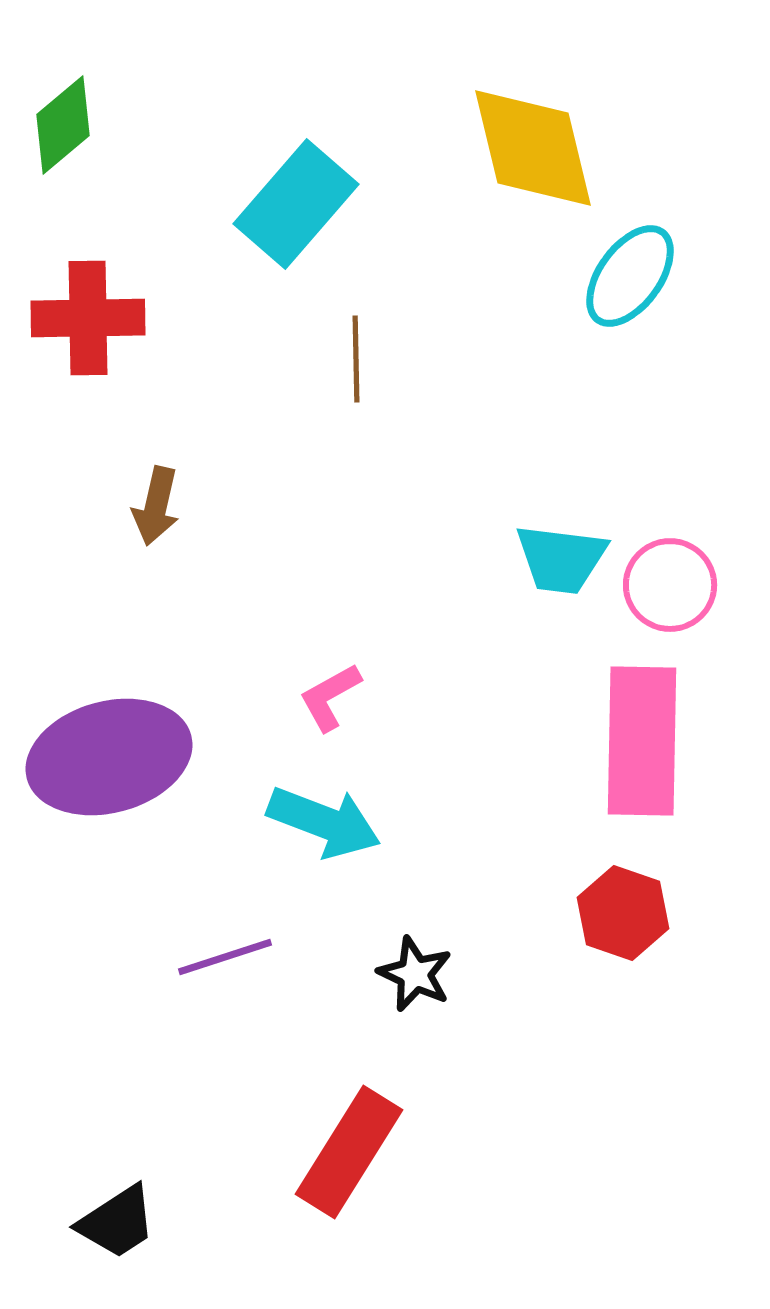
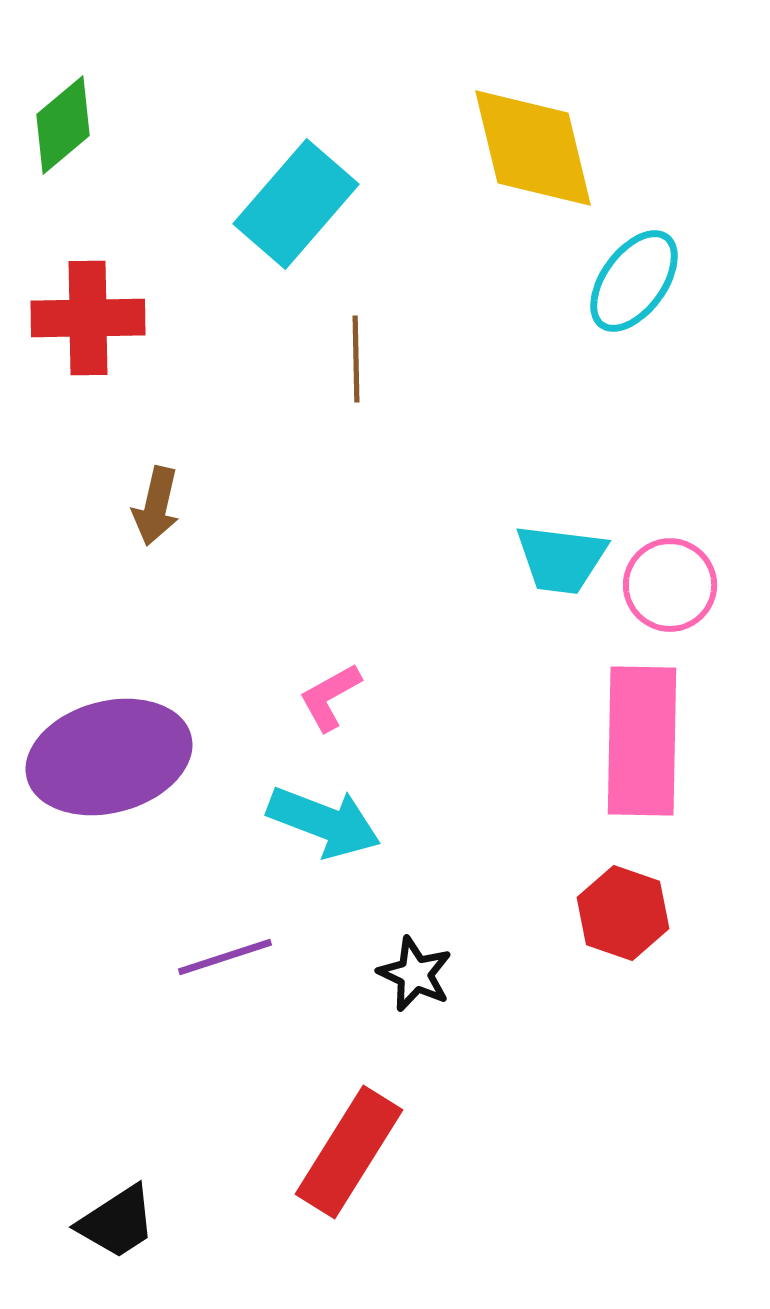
cyan ellipse: moved 4 px right, 5 px down
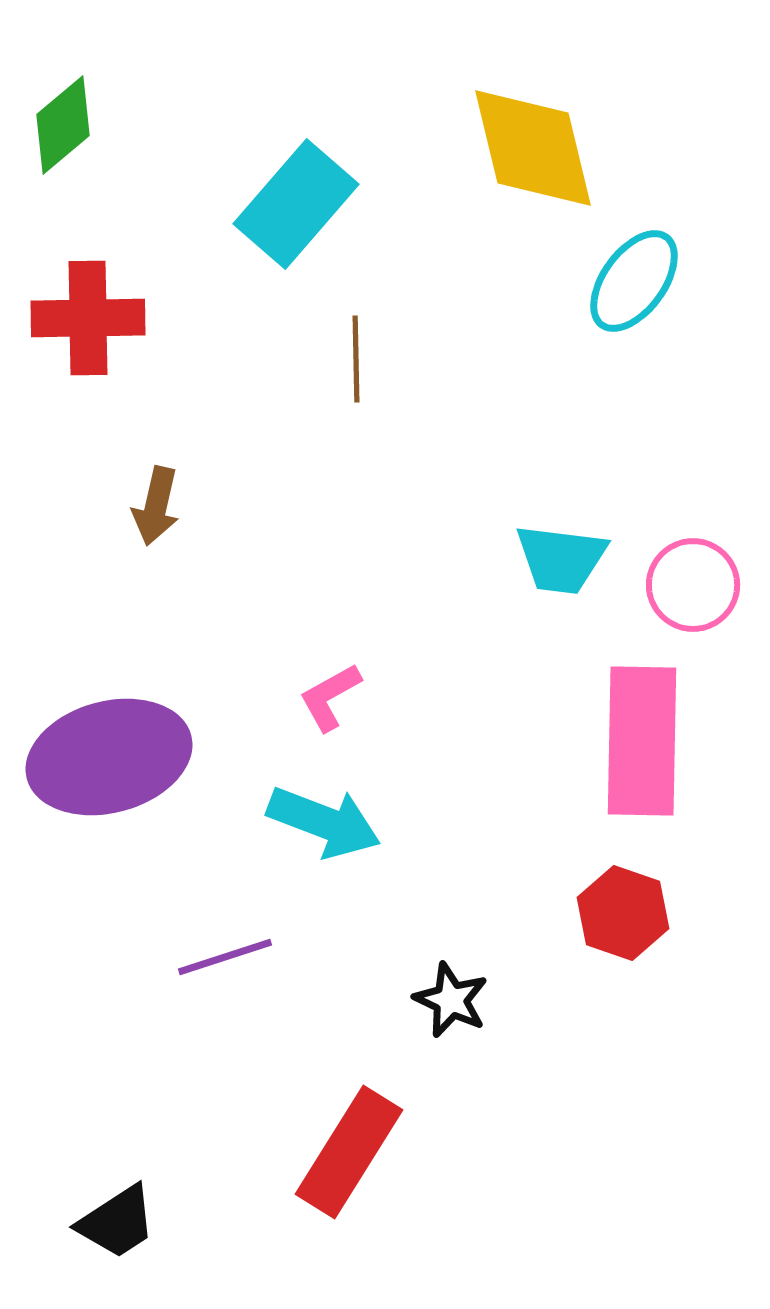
pink circle: moved 23 px right
black star: moved 36 px right, 26 px down
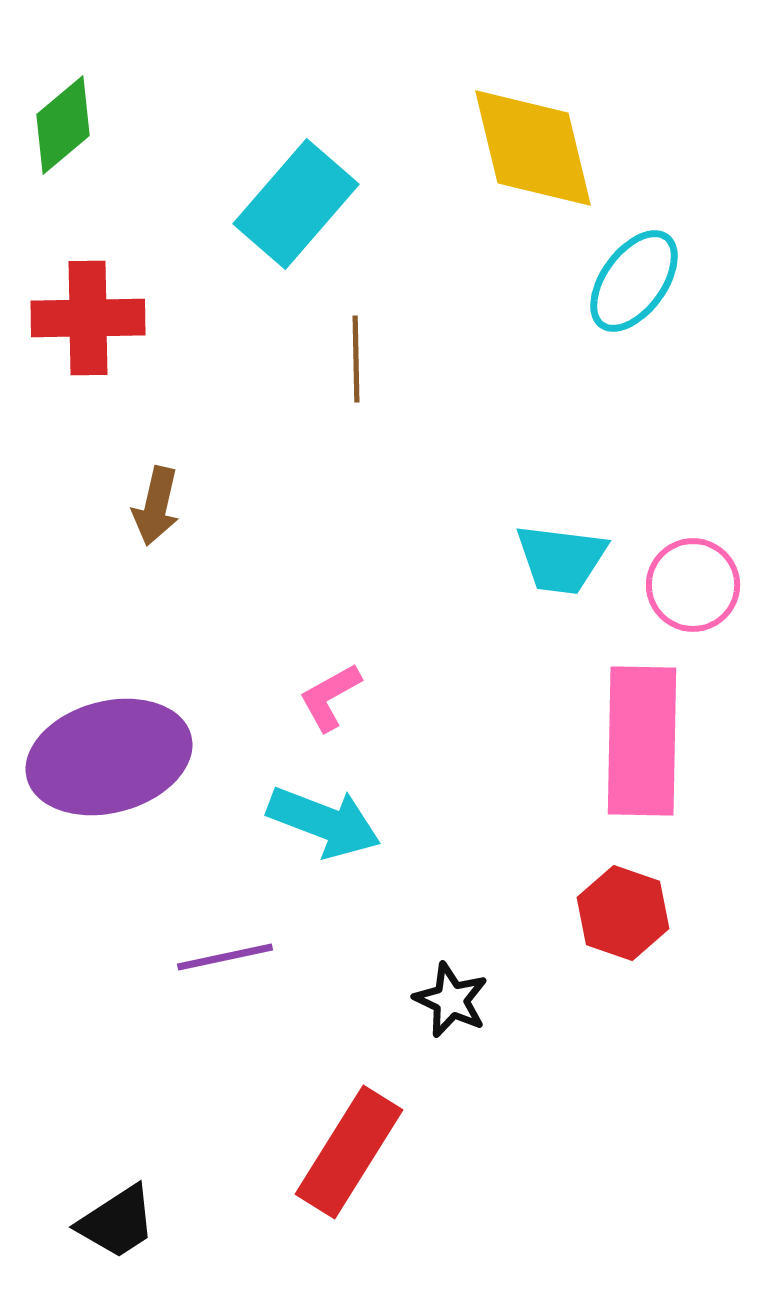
purple line: rotated 6 degrees clockwise
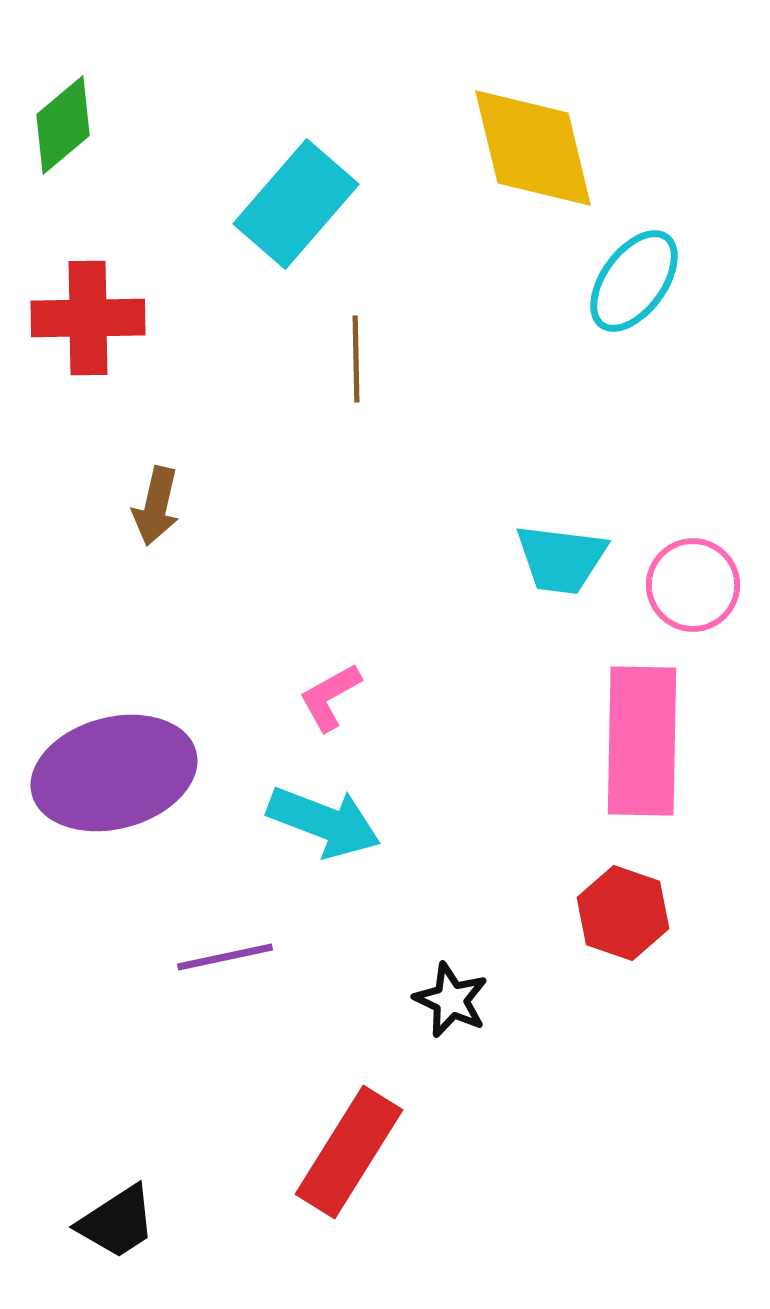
purple ellipse: moved 5 px right, 16 px down
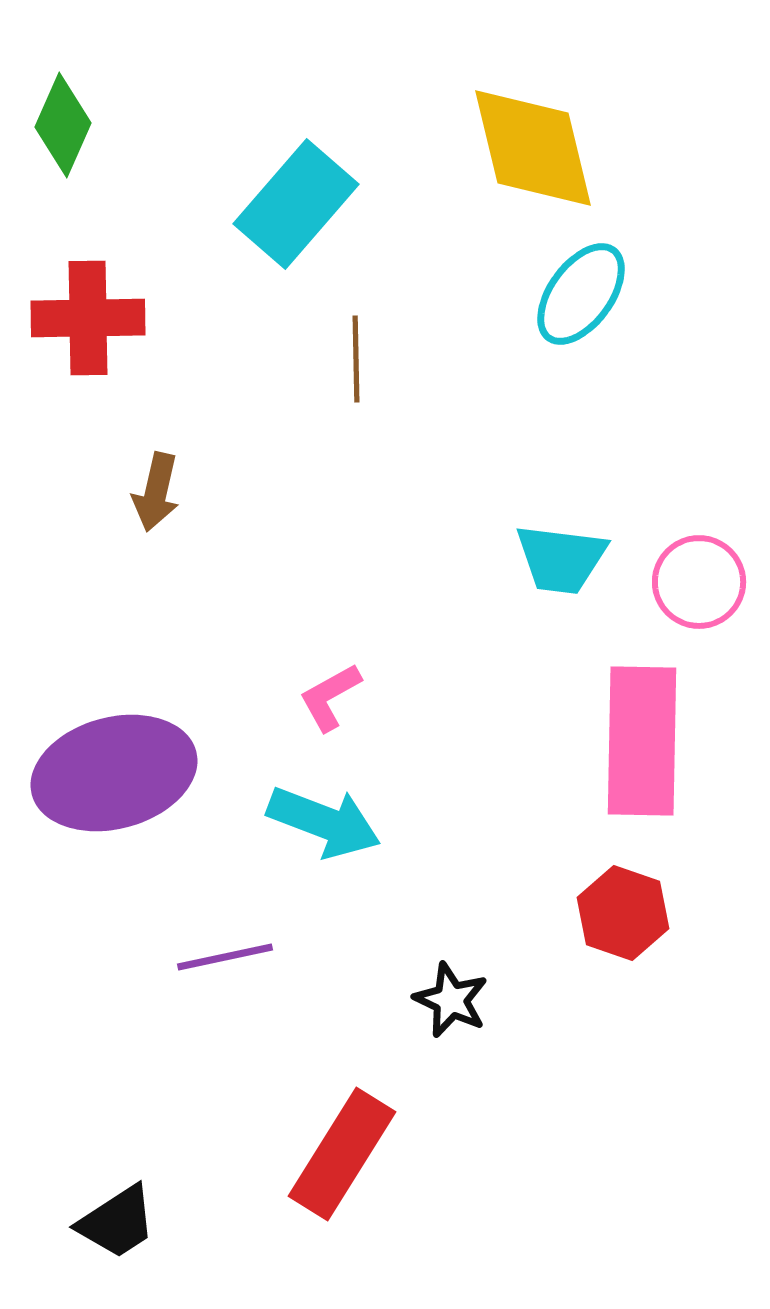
green diamond: rotated 26 degrees counterclockwise
cyan ellipse: moved 53 px left, 13 px down
brown arrow: moved 14 px up
pink circle: moved 6 px right, 3 px up
red rectangle: moved 7 px left, 2 px down
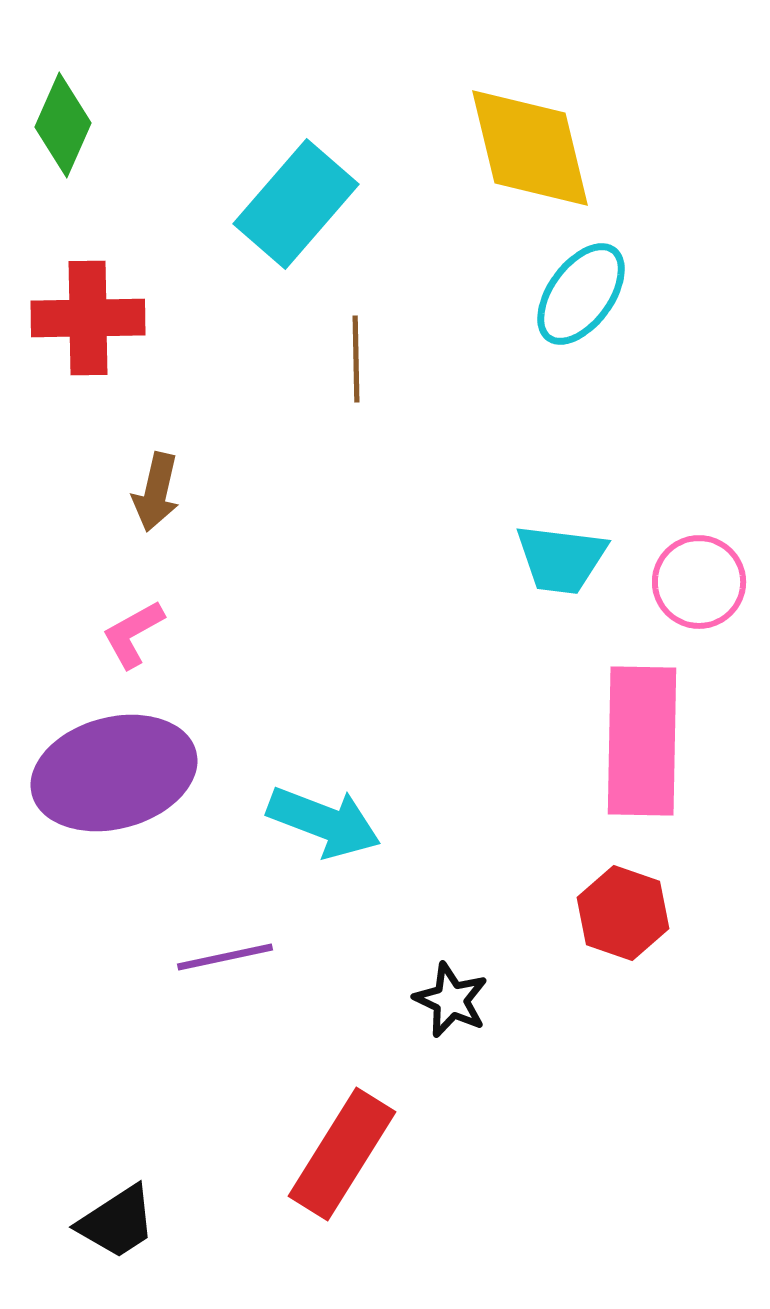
yellow diamond: moved 3 px left
pink L-shape: moved 197 px left, 63 px up
